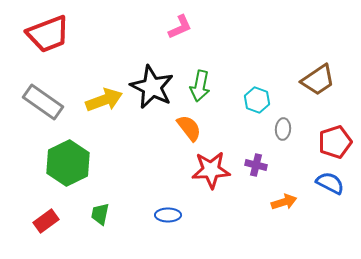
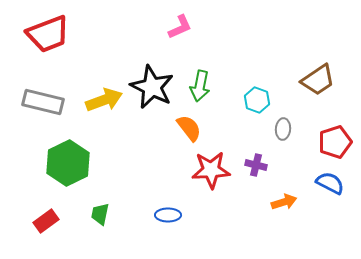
gray rectangle: rotated 21 degrees counterclockwise
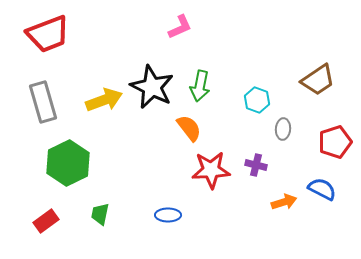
gray rectangle: rotated 60 degrees clockwise
blue semicircle: moved 8 px left, 6 px down
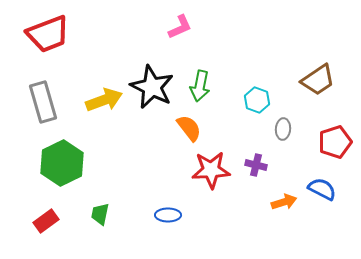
green hexagon: moved 6 px left
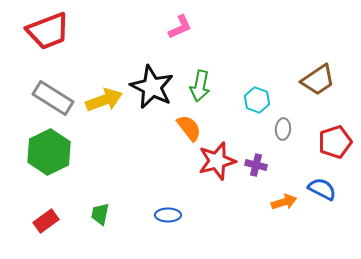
red trapezoid: moved 3 px up
gray rectangle: moved 10 px right, 4 px up; rotated 42 degrees counterclockwise
green hexagon: moved 13 px left, 11 px up
red star: moved 6 px right, 9 px up; rotated 12 degrees counterclockwise
